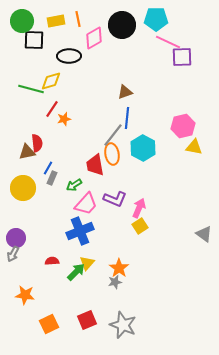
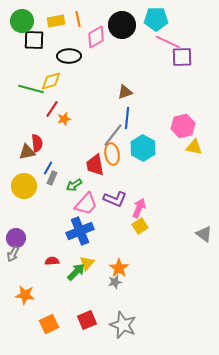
pink diamond at (94, 38): moved 2 px right, 1 px up
yellow circle at (23, 188): moved 1 px right, 2 px up
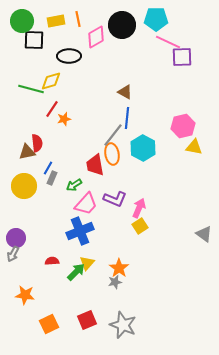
brown triangle at (125, 92): rotated 49 degrees clockwise
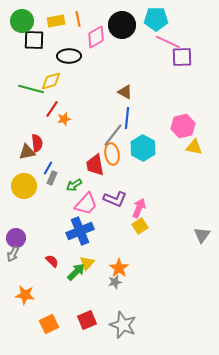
gray triangle at (204, 234): moved 2 px left, 1 px down; rotated 30 degrees clockwise
red semicircle at (52, 261): rotated 48 degrees clockwise
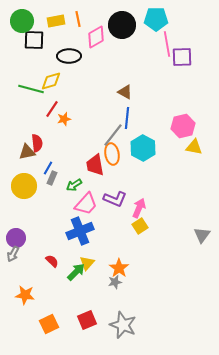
pink line at (168, 42): moved 1 px left, 2 px down; rotated 55 degrees clockwise
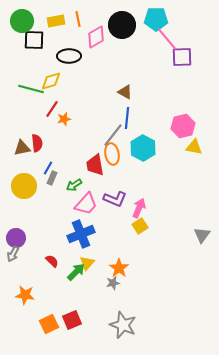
pink line at (167, 44): moved 5 px up; rotated 30 degrees counterclockwise
brown triangle at (27, 152): moved 5 px left, 4 px up
blue cross at (80, 231): moved 1 px right, 3 px down
gray star at (115, 282): moved 2 px left, 1 px down
red square at (87, 320): moved 15 px left
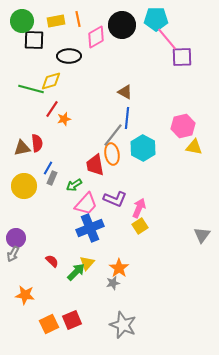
blue cross at (81, 234): moved 9 px right, 6 px up
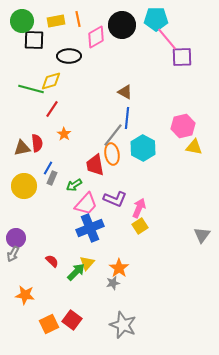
orange star at (64, 119): moved 15 px down; rotated 24 degrees counterclockwise
red square at (72, 320): rotated 30 degrees counterclockwise
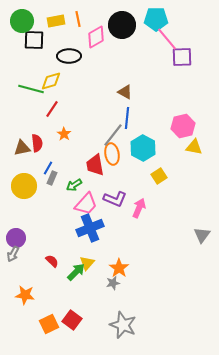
yellow square at (140, 226): moved 19 px right, 50 px up
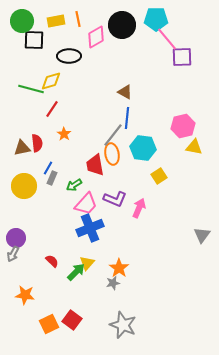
cyan hexagon at (143, 148): rotated 20 degrees counterclockwise
